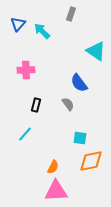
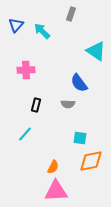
blue triangle: moved 2 px left, 1 px down
gray semicircle: rotated 128 degrees clockwise
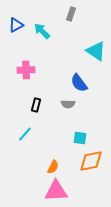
blue triangle: rotated 21 degrees clockwise
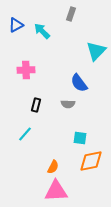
cyan triangle: rotated 40 degrees clockwise
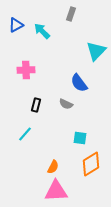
gray semicircle: moved 2 px left; rotated 24 degrees clockwise
orange diamond: moved 3 px down; rotated 20 degrees counterclockwise
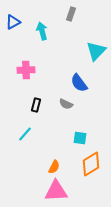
blue triangle: moved 3 px left, 3 px up
cyan arrow: rotated 30 degrees clockwise
orange semicircle: moved 1 px right
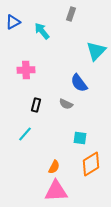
cyan arrow: rotated 24 degrees counterclockwise
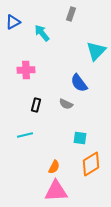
cyan arrow: moved 2 px down
cyan line: moved 1 px down; rotated 35 degrees clockwise
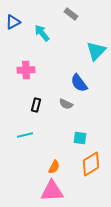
gray rectangle: rotated 72 degrees counterclockwise
pink triangle: moved 4 px left
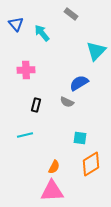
blue triangle: moved 3 px right, 2 px down; rotated 42 degrees counterclockwise
blue semicircle: rotated 96 degrees clockwise
gray semicircle: moved 1 px right, 2 px up
